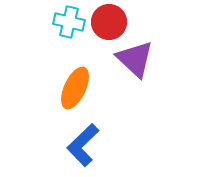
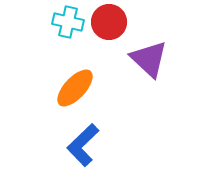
cyan cross: moved 1 px left
purple triangle: moved 14 px right
orange ellipse: rotated 18 degrees clockwise
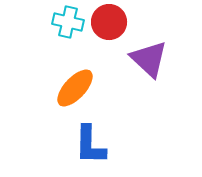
blue L-shape: moved 7 px right; rotated 45 degrees counterclockwise
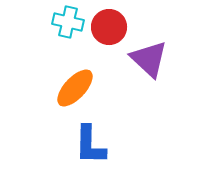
red circle: moved 5 px down
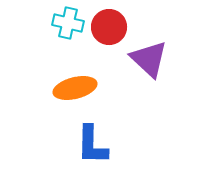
cyan cross: moved 1 px down
orange ellipse: rotated 33 degrees clockwise
blue L-shape: moved 2 px right
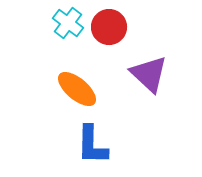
cyan cross: rotated 24 degrees clockwise
purple triangle: moved 15 px down
orange ellipse: moved 2 px right, 1 px down; rotated 54 degrees clockwise
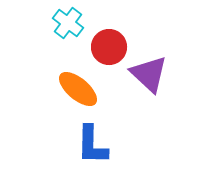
red circle: moved 20 px down
orange ellipse: moved 1 px right
